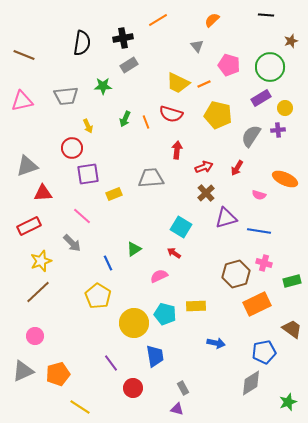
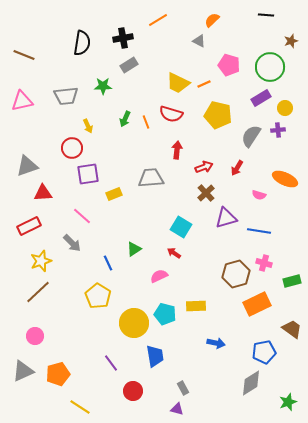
gray triangle at (197, 46): moved 2 px right, 5 px up; rotated 24 degrees counterclockwise
red circle at (133, 388): moved 3 px down
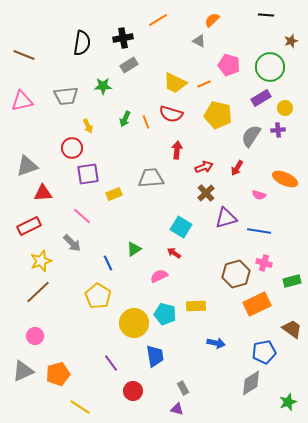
yellow trapezoid at (178, 83): moved 3 px left
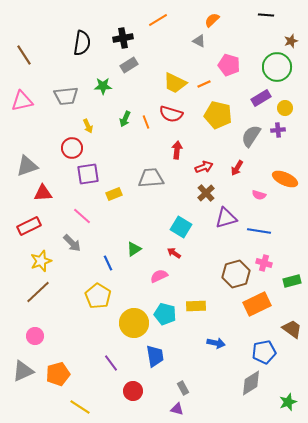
brown line at (24, 55): rotated 35 degrees clockwise
green circle at (270, 67): moved 7 px right
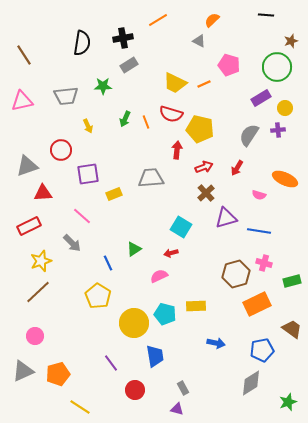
yellow pentagon at (218, 115): moved 18 px left, 14 px down
gray semicircle at (251, 136): moved 2 px left, 1 px up
red circle at (72, 148): moved 11 px left, 2 px down
red arrow at (174, 253): moved 3 px left; rotated 48 degrees counterclockwise
blue pentagon at (264, 352): moved 2 px left, 2 px up
red circle at (133, 391): moved 2 px right, 1 px up
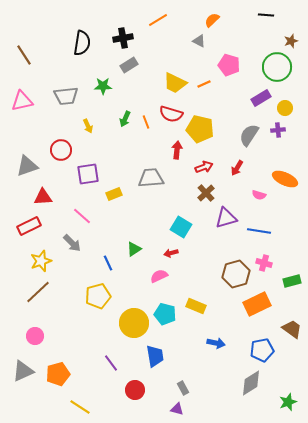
red triangle at (43, 193): moved 4 px down
yellow pentagon at (98, 296): rotated 25 degrees clockwise
yellow rectangle at (196, 306): rotated 24 degrees clockwise
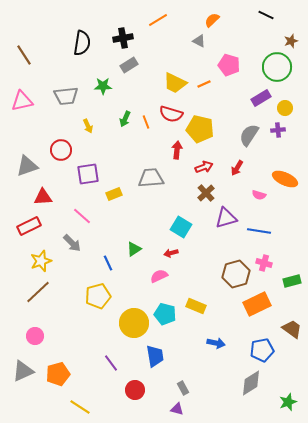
black line at (266, 15): rotated 21 degrees clockwise
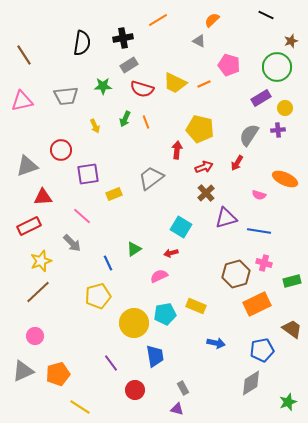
red semicircle at (171, 114): moved 29 px left, 25 px up
yellow arrow at (88, 126): moved 7 px right
red arrow at (237, 168): moved 5 px up
gray trapezoid at (151, 178): rotated 32 degrees counterclockwise
cyan pentagon at (165, 314): rotated 25 degrees counterclockwise
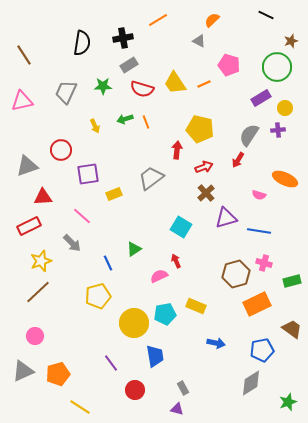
yellow trapezoid at (175, 83): rotated 30 degrees clockwise
gray trapezoid at (66, 96): moved 4 px up; rotated 120 degrees clockwise
green arrow at (125, 119): rotated 49 degrees clockwise
red arrow at (237, 163): moved 1 px right, 3 px up
red arrow at (171, 253): moved 5 px right, 8 px down; rotated 80 degrees clockwise
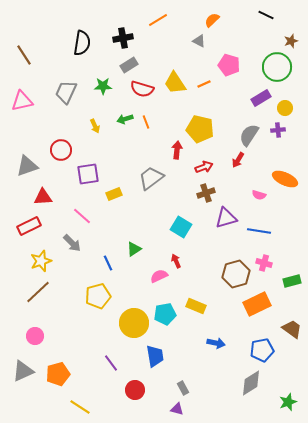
brown cross at (206, 193): rotated 24 degrees clockwise
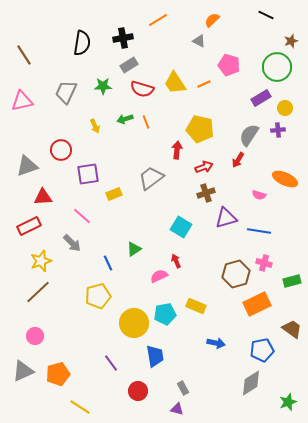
red circle at (135, 390): moved 3 px right, 1 px down
